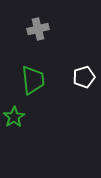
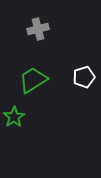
green trapezoid: rotated 116 degrees counterclockwise
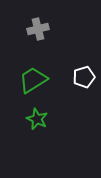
green star: moved 23 px right, 2 px down; rotated 15 degrees counterclockwise
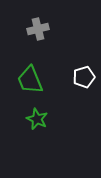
green trapezoid: moved 3 px left; rotated 80 degrees counterclockwise
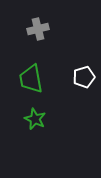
green trapezoid: moved 1 px right, 1 px up; rotated 12 degrees clockwise
green star: moved 2 px left
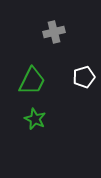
gray cross: moved 16 px right, 3 px down
green trapezoid: moved 1 px right, 2 px down; rotated 144 degrees counterclockwise
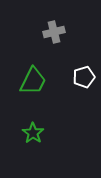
green trapezoid: moved 1 px right
green star: moved 2 px left, 14 px down; rotated 10 degrees clockwise
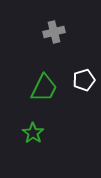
white pentagon: moved 3 px down
green trapezoid: moved 11 px right, 7 px down
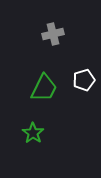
gray cross: moved 1 px left, 2 px down
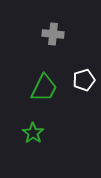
gray cross: rotated 20 degrees clockwise
